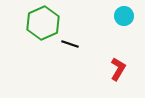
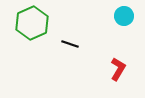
green hexagon: moved 11 px left
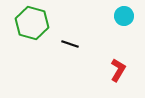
green hexagon: rotated 20 degrees counterclockwise
red L-shape: moved 1 px down
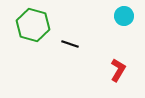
green hexagon: moved 1 px right, 2 px down
